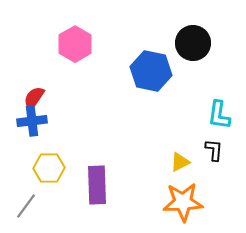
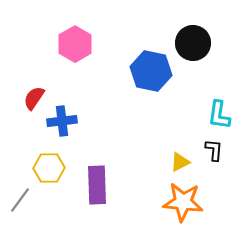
blue cross: moved 30 px right
orange star: rotated 9 degrees clockwise
gray line: moved 6 px left, 6 px up
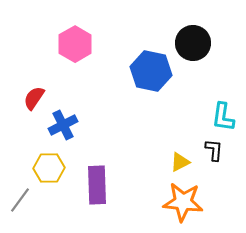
cyan L-shape: moved 4 px right, 2 px down
blue cross: moved 1 px right, 4 px down; rotated 20 degrees counterclockwise
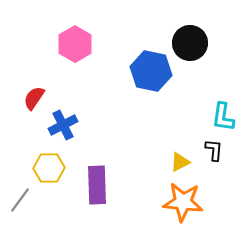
black circle: moved 3 px left
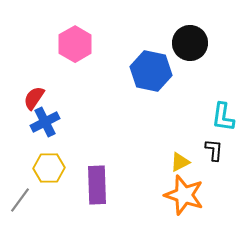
blue cross: moved 18 px left, 3 px up
orange star: moved 1 px right, 7 px up; rotated 12 degrees clockwise
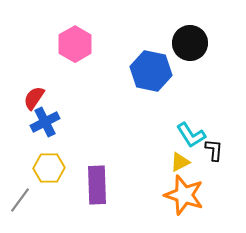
cyan L-shape: moved 32 px left, 18 px down; rotated 40 degrees counterclockwise
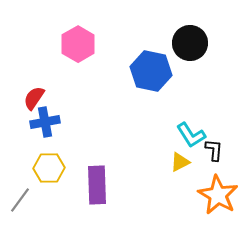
pink hexagon: moved 3 px right
blue cross: rotated 16 degrees clockwise
orange star: moved 34 px right; rotated 12 degrees clockwise
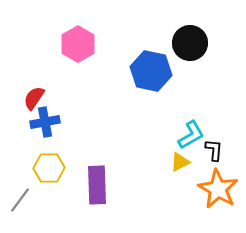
cyan L-shape: rotated 88 degrees counterclockwise
orange star: moved 6 px up
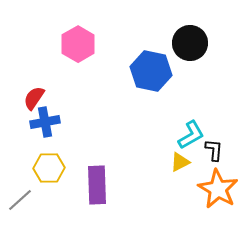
gray line: rotated 12 degrees clockwise
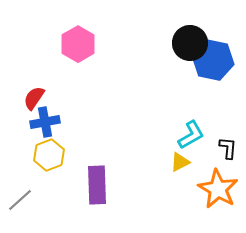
blue hexagon: moved 62 px right, 11 px up
black L-shape: moved 14 px right, 2 px up
yellow hexagon: moved 13 px up; rotated 20 degrees counterclockwise
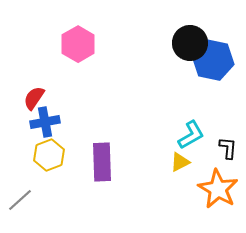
purple rectangle: moved 5 px right, 23 px up
